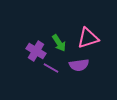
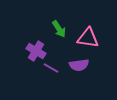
pink triangle: rotated 25 degrees clockwise
green arrow: moved 14 px up
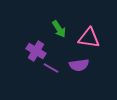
pink triangle: moved 1 px right
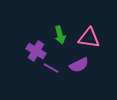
green arrow: moved 1 px right, 6 px down; rotated 18 degrees clockwise
purple semicircle: rotated 18 degrees counterclockwise
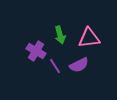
pink triangle: rotated 15 degrees counterclockwise
purple line: moved 4 px right, 2 px up; rotated 28 degrees clockwise
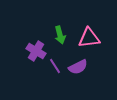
purple semicircle: moved 1 px left, 2 px down
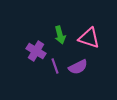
pink triangle: rotated 25 degrees clockwise
purple line: rotated 14 degrees clockwise
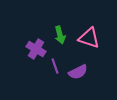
purple cross: moved 2 px up
purple semicircle: moved 5 px down
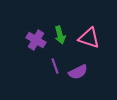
purple cross: moved 9 px up
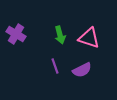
purple cross: moved 20 px left, 6 px up
purple semicircle: moved 4 px right, 2 px up
